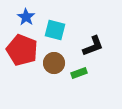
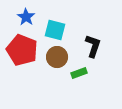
black L-shape: rotated 50 degrees counterclockwise
brown circle: moved 3 px right, 6 px up
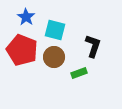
brown circle: moved 3 px left
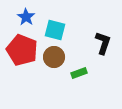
black L-shape: moved 10 px right, 3 px up
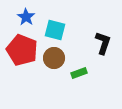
brown circle: moved 1 px down
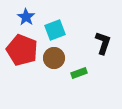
cyan square: rotated 35 degrees counterclockwise
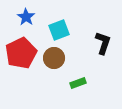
cyan square: moved 4 px right
red pentagon: moved 1 px left, 3 px down; rotated 24 degrees clockwise
green rectangle: moved 1 px left, 10 px down
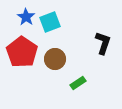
cyan square: moved 9 px left, 8 px up
red pentagon: moved 1 px right, 1 px up; rotated 12 degrees counterclockwise
brown circle: moved 1 px right, 1 px down
green rectangle: rotated 14 degrees counterclockwise
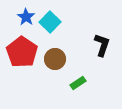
cyan square: rotated 25 degrees counterclockwise
black L-shape: moved 1 px left, 2 px down
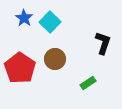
blue star: moved 2 px left, 1 px down
black L-shape: moved 1 px right, 2 px up
red pentagon: moved 2 px left, 16 px down
green rectangle: moved 10 px right
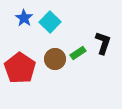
green rectangle: moved 10 px left, 30 px up
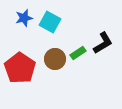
blue star: rotated 24 degrees clockwise
cyan square: rotated 15 degrees counterclockwise
black L-shape: rotated 40 degrees clockwise
